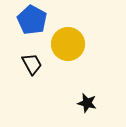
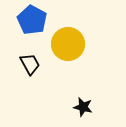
black trapezoid: moved 2 px left
black star: moved 4 px left, 4 px down
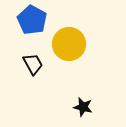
yellow circle: moved 1 px right
black trapezoid: moved 3 px right
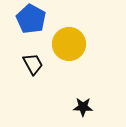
blue pentagon: moved 1 px left, 1 px up
black star: rotated 12 degrees counterclockwise
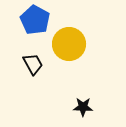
blue pentagon: moved 4 px right, 1 px down
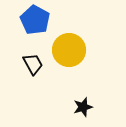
yellow circle: moved 6 px down
black star: rotated 18 degrees counterclockwise
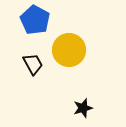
black star: moved 1 px down
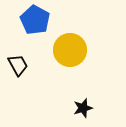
yellow circle: moved 1 px right
black trapezoid: moved 15 px left, 1 px down
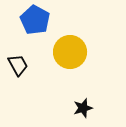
yellow circle: moved 2 px down
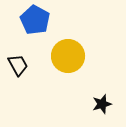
yellow circle: moved 2 px left, 4 px down
black star: moved 19 px right, 4 px up
